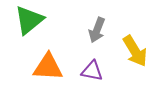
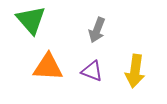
green triangle: moved 2 px right; rotated 32 degrees counterclockwise
yellow arrow: moved 20 px down; rotated 40 degrees clockwise
purple triangle: rotated 10 degrees clockwise
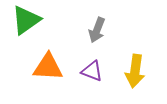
green triangle: moved 5 px left; rotated 36 degrees clockwise
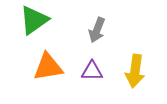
green triangle: moved 8 px right
orange triangle: rotated 12 degrees counterclockwise
purple triangle: rotated 20 degrees counterclockwise
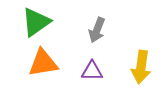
green triangle: moved 2 px right, 2 px down
orange triangle: moved 5 px left, 4 px up
yellow arrow: moved 6 px right, 4 px up
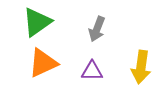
green triangle: moved 1 px right
gray arrow: moved 1 px up
orange triangle: rotated 16 degrees counterclockwise
